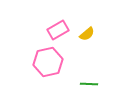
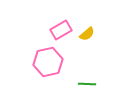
pink rectangle: moved 3 px right
green line: moved 2 px left
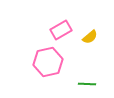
yellow semicircle: moved 3 px right, 3 px down
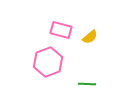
pink rectangle: rotated 45 degrees clockwise
pink hexagon: rotated 8 degrees counterclockwise
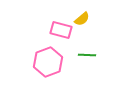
yellow semicircle: moved 8 px left, 18 px up
green line: moved 29 px up
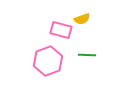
yellow semicircle: rotated 21 degrees clockwise
pink hexagon: moved 1 px up
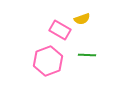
pink rectangle: moved 1 px left; rotated 15 degrees clockwise
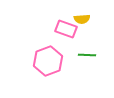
yellow semicircle: rotated 14 degrees clockwise
pink rectangle: moved 6 px right, 1 px up; rotated 10 degrees counterclockwise
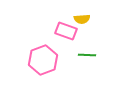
pink rectangle: moved 2 px down
pink hexagon: moved 5 px left, 1 px up
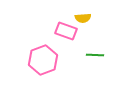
yellow semicircle: moved 1 px right, 1 px up
green line: moved 8 px right
